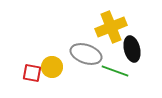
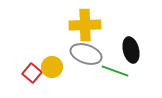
yellow cross: moved 26 px left, 2 px up; rotated 20 degrees clockwise
black ellipse: moved 1 px left, 1 px down
red square: rotated 30 degrees clockwise
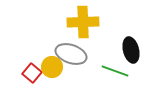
yellow cross: moved 2 px left, 3 px up
gray ellipse: moved 15 px left
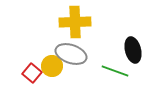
yellow cross: moved 8 px left
black ellipse: moved 2 px right
yellow circle: moved 1 px up
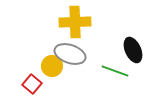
black ellipse: rotated 10 degrees counterclockwise
gray ellipse: moved 1 px left
red square: moved 11 px down
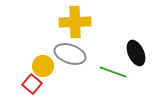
black ellipse: moved 3 px right, 3 px down
yellow circle: moved 9 px left
green line: moved 2 px left, 1 px down
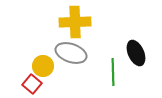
gray ellipse: moved 1 px right, 1 px up
green line: rotated 68 degrees clockwise
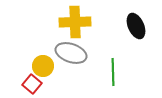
black ellipse: moved 27 px up
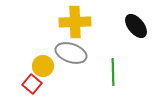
black ellipse: rotated 15 degrees counterclockwise
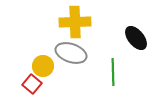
black ellipse: moved 12 px down
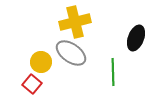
yellow cross: rotated 12 degrees counterclockwise
black ellipse: rotated 60 degrees clockwise
gray ellipse: rotated 16 degrees clockwise
yellow circle: moved 2 px left, 4 px up
